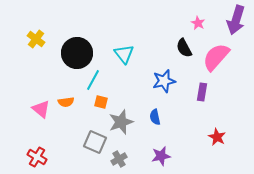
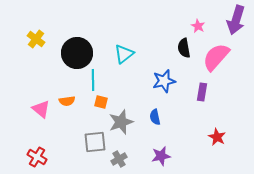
pink star: moved 3 px down
black semicircle: rotated 18 degrees clockwise
cyan triangle: rotated 30 degrees clockwise
cyan line: rotated 30 degrees counterclockwise
orange semicircle: moved 1 px right, 1 px up
gray square: rotated 30 degrees counterclockwise
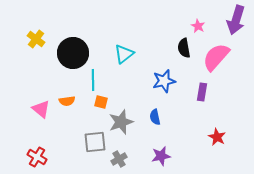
black circle: moved 4 px left
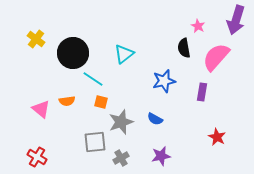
cyan line: moved 1 px up; rotated 55 degrees counterclockwise
blue semicircle: moved 2 px down; rotated 49 degrees counterclockwise
gray cross: moved 2 px right, 1 px up
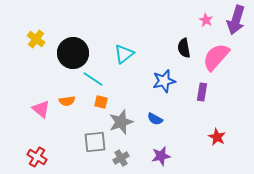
pink star: moved 8 px right, 6 px up
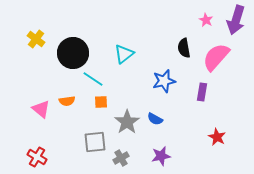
orange square: rotated 16 degrees counterclockwise
gray star: moved 6 px right; rotated 15 degrees counterclockwise
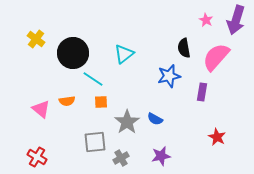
blue star: moved 5 px right, 5 px up
